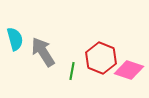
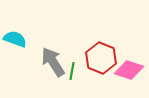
cyan semicircle: rotated 55 degrees counterclockwise
gray arrow: moved 10 px right, 10 px down
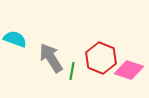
gray arrow: moved 2 px left, 4 px up
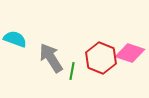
pink diamond: moved 1 px right, 17 px up
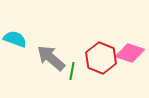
gray arrow: rotated 16 degrees counterclockwise
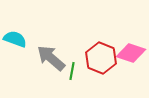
pink diamond: moved 1 px right
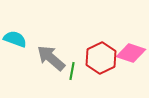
red hexagon: rotated 12 degrees clockwise
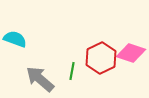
gray arrow: moved 11 px left, 21 px down
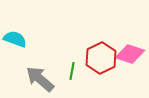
pink diamond: moved 1 px left, 1 px down
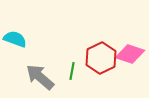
gray arrow: moved 2 px up
